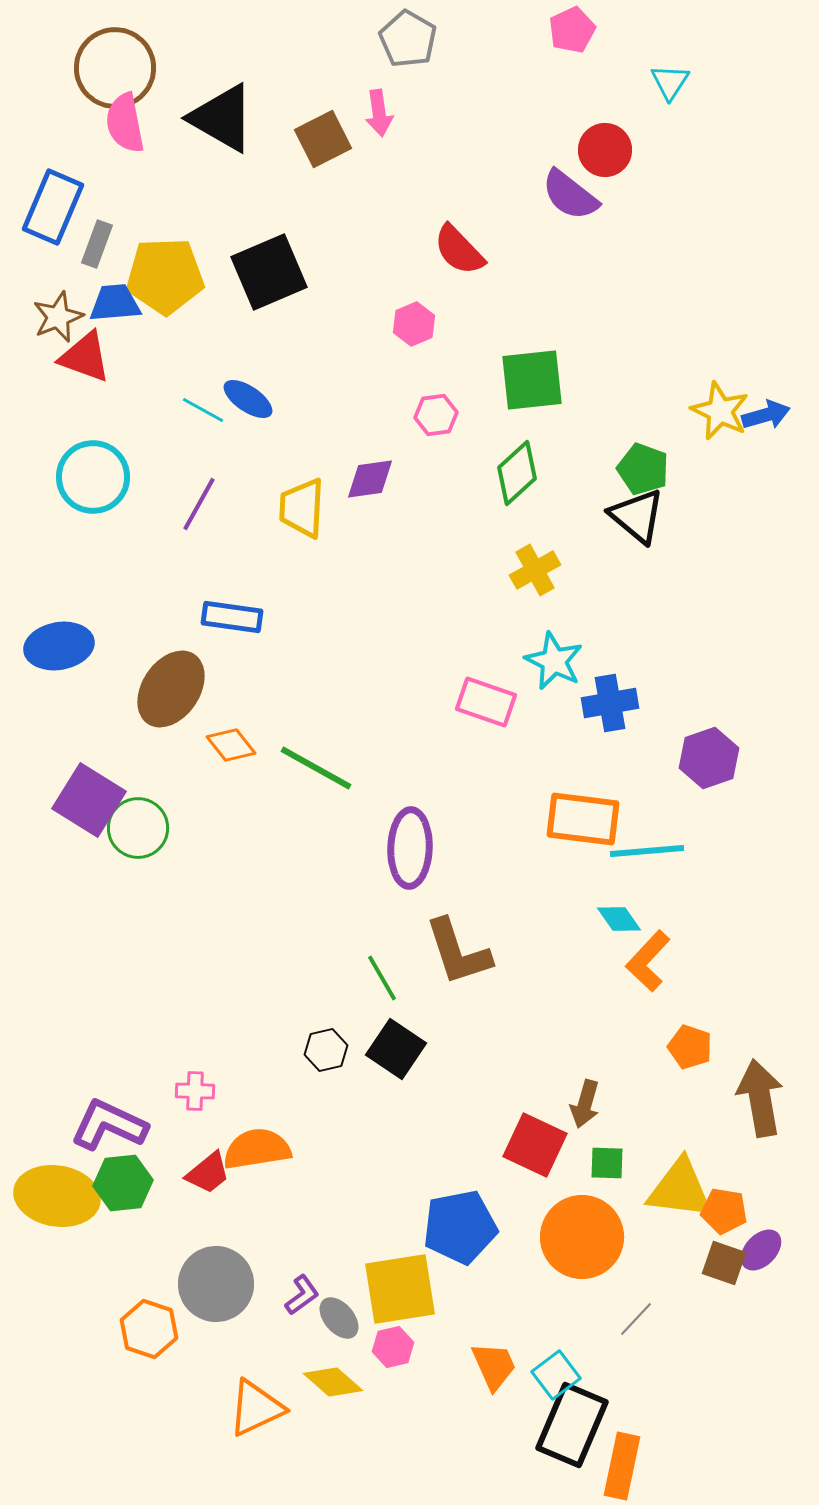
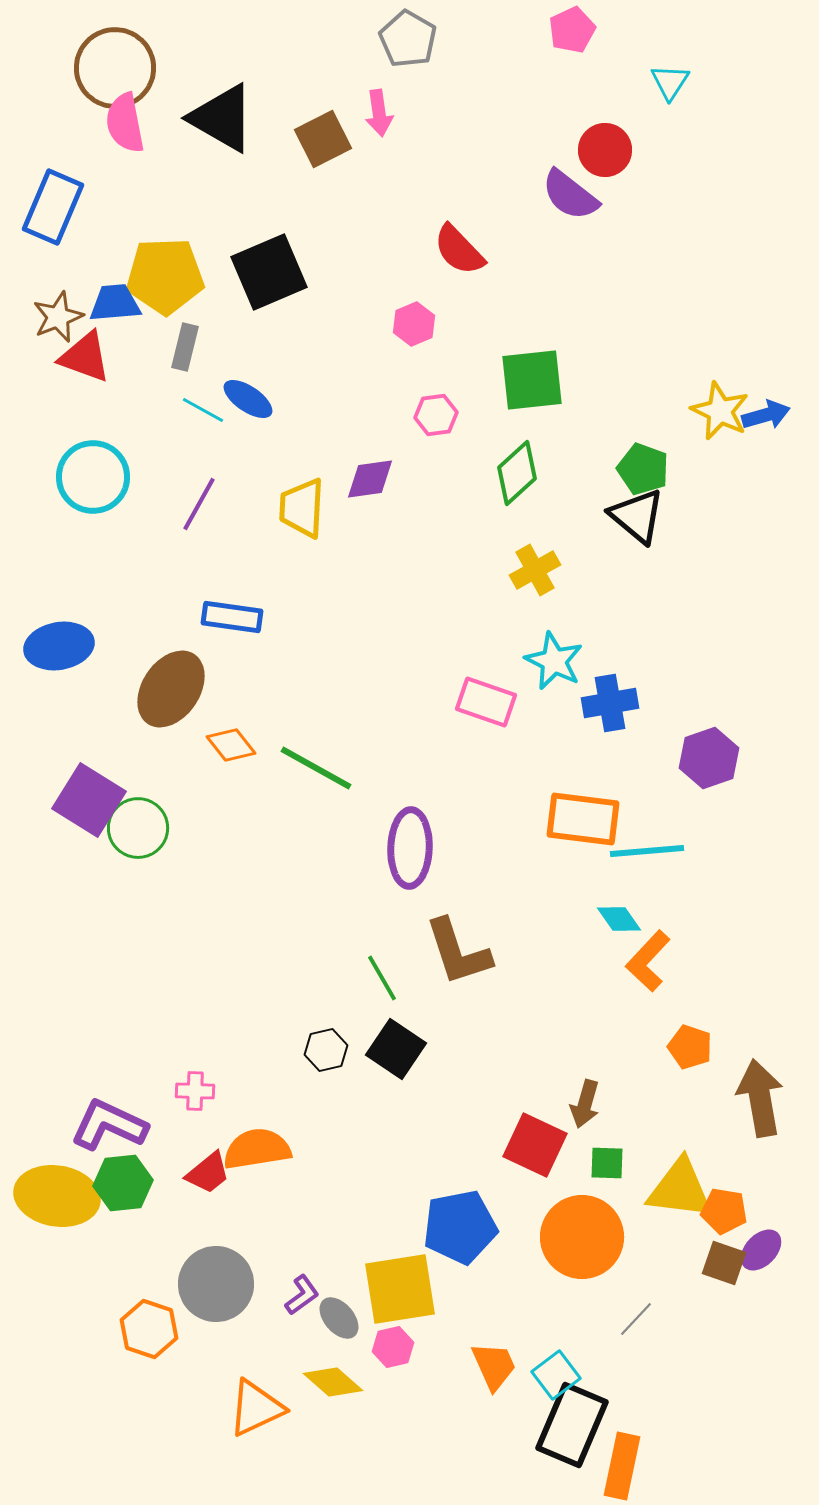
gray rectangle at (97, 244): moved 88 px right, 103 px down; rotated 6 degrees counterclockwise
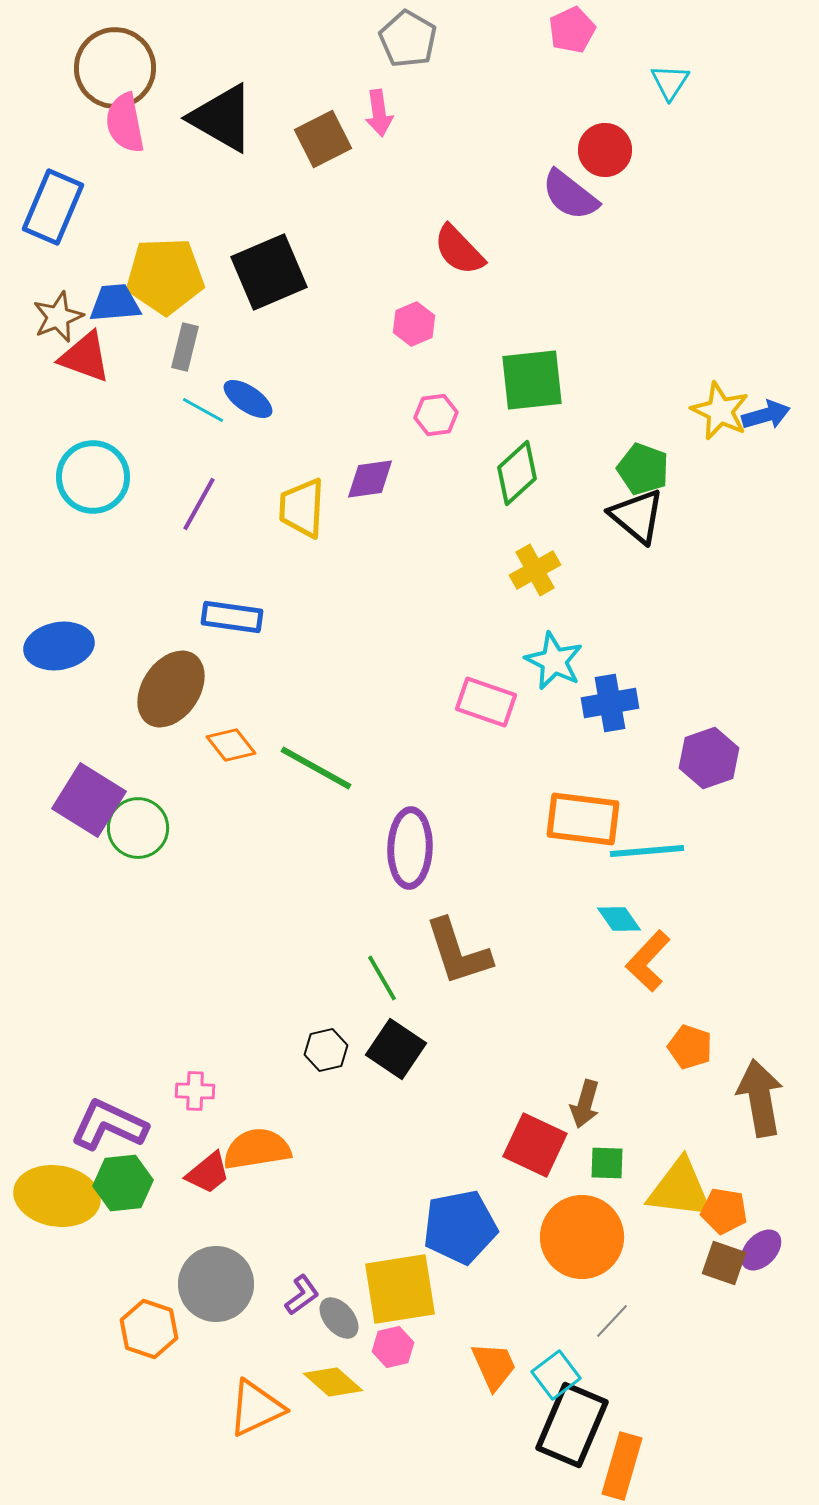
gray line at (636, 1319): moved 24 px left, 2 px down
orange rectangle at (622, 1466): rotated 4 degrees clockwise
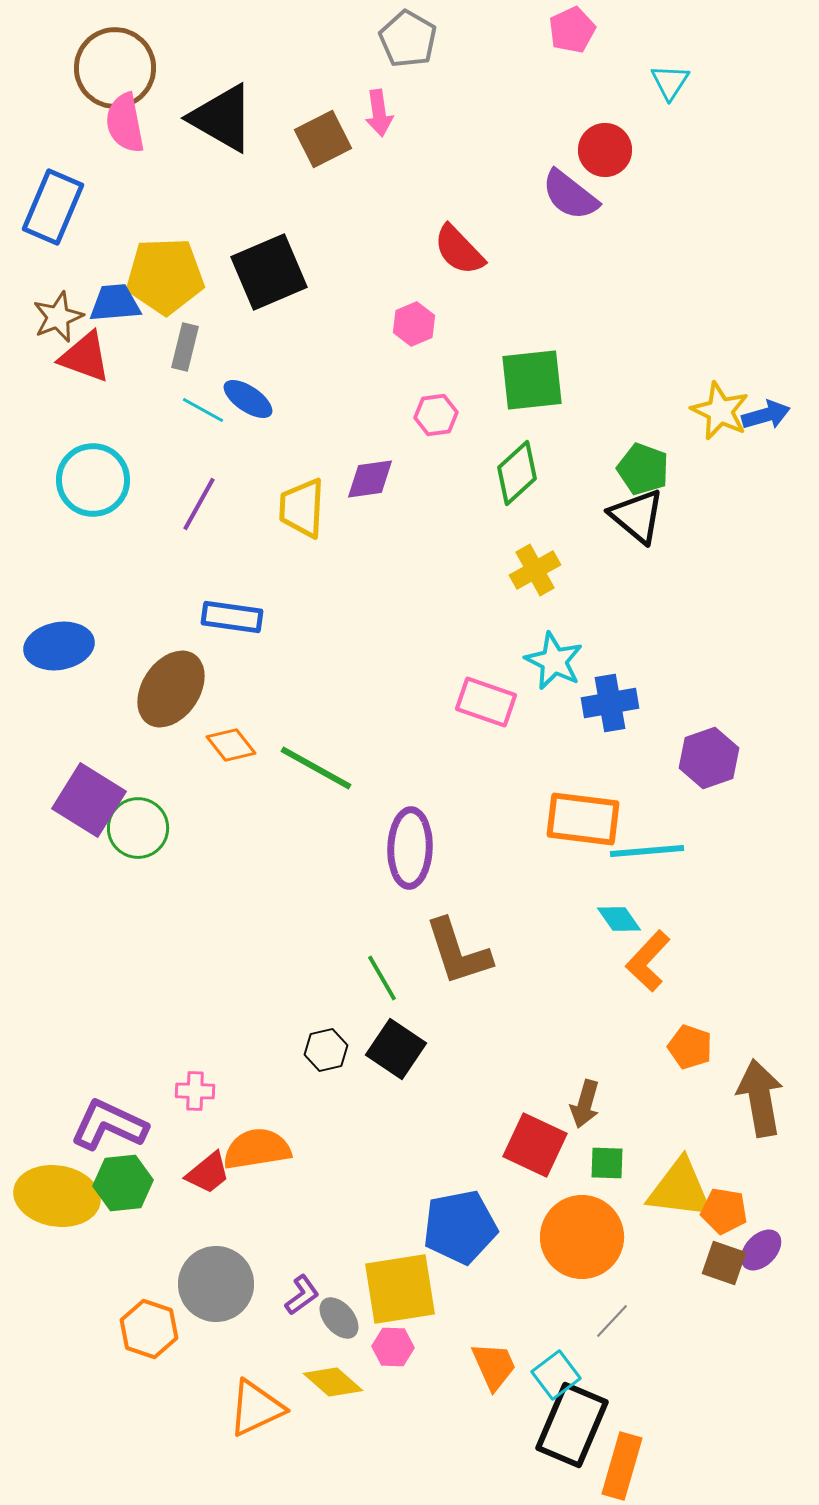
cyan circle at (93, 477): moved 3 px down
pink hexagon at (393, 1347): rotated 15 degrees clockwise
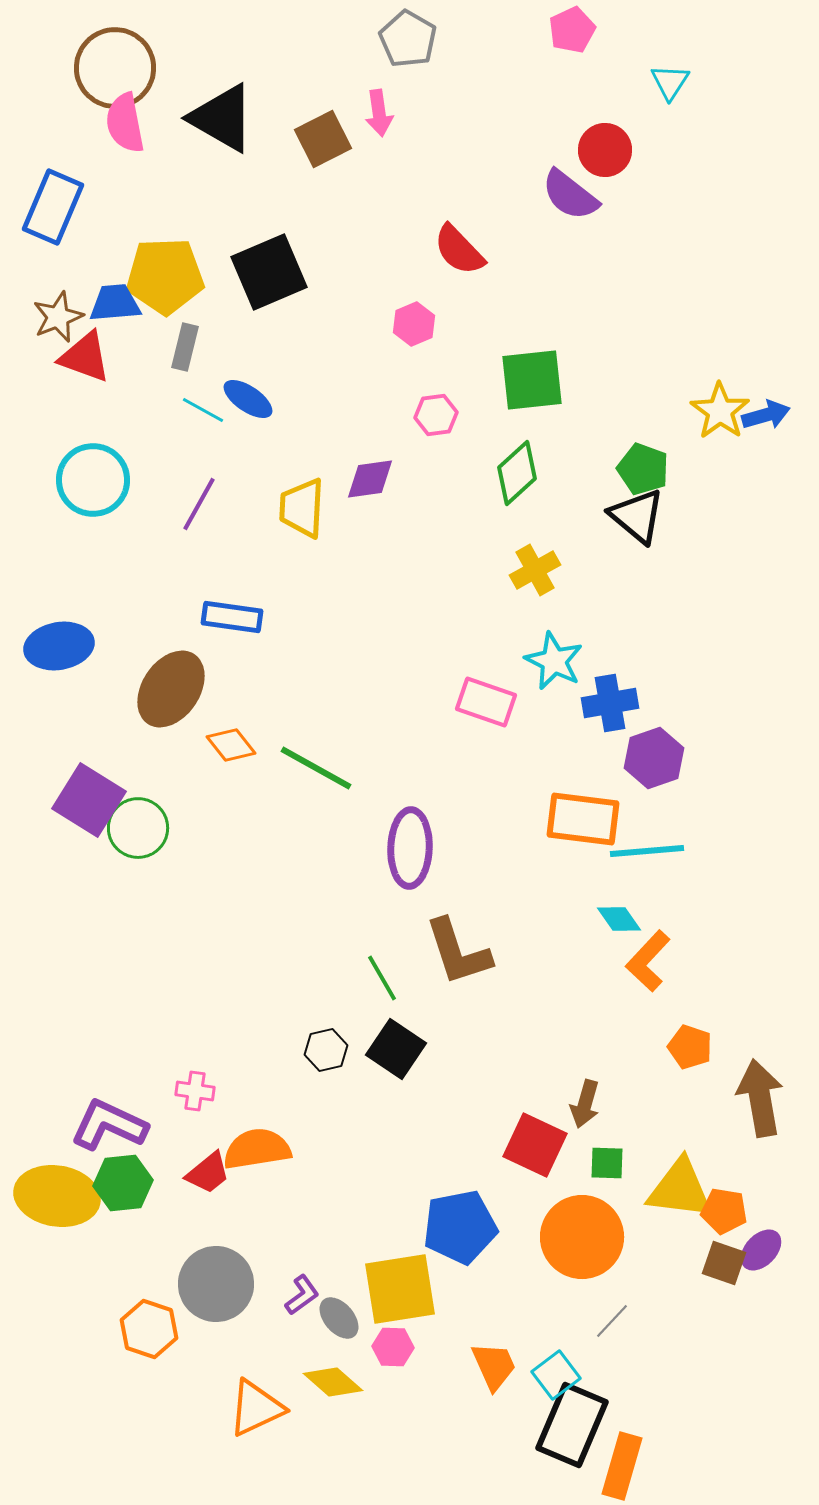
yellow star at (720, 411): rotated 10 degrees clockwise
purple hexagon at (709, 758): moved 55 px left
pink cross at (195, 1091): rotated 6 degrees clockwise
